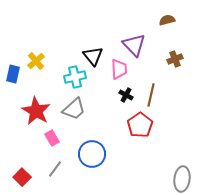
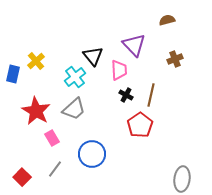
pink trapezoid: moved 1 px down
cyan cross: rotated 25 degrees counterclockwise
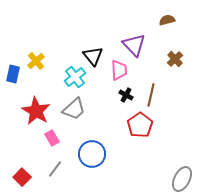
brown cross: rotated 21 degrees counterclockwise
gray ellipse: rotated 20 degrees clockwise
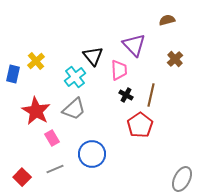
gray line: rotated 30 degrees clockwise
